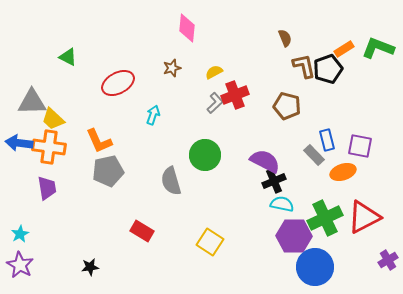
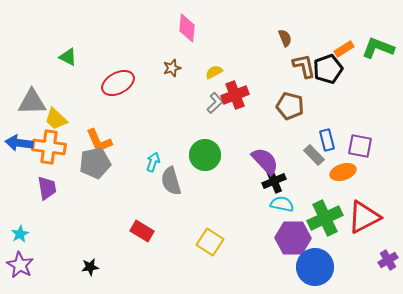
brown pentagon: moved 3 px right
cyan arrow: moved 47 px down
yellow trapezoid: moved 3 px right
purple semicircle: rotated 20 degrees clockwise
gray pentagon: moved 13 px left, 8 px up
purple hexagon: moved 1 px left, 2 px down
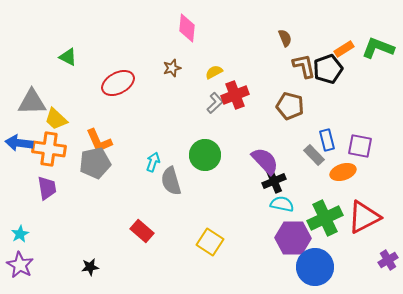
orange cross: moved 2 px down
red rectangle: rotated 10 degrees clockwise
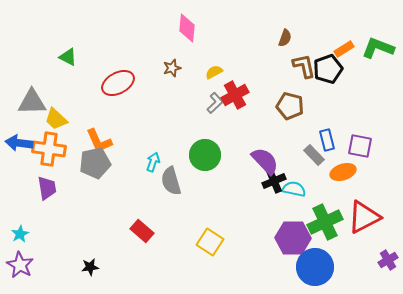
brown semicircle: rotated 42 degrees clockwise
red cross: rotated 8 degrees counterclockwise
cyan semicircle: moved 12 px right, 15 px up
green cross: moved 4 px down
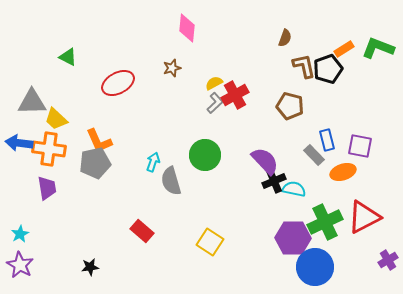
yellow semicircle: moved 11 px down
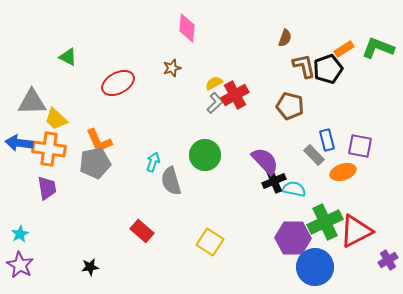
red triangle: moved 8 px left, 14 px down
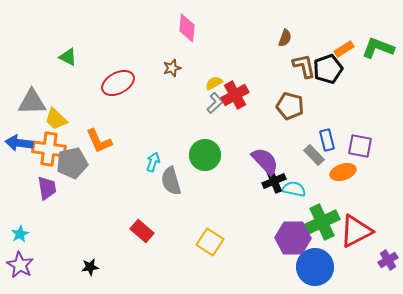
gray pentagon: moved 23 px left
green cross: moved 3 px left
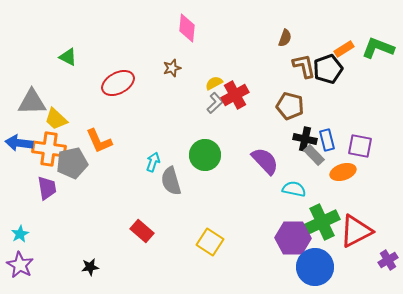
black cross: moved 31 px right, 42 px up; rotated 35 degrees clockwise
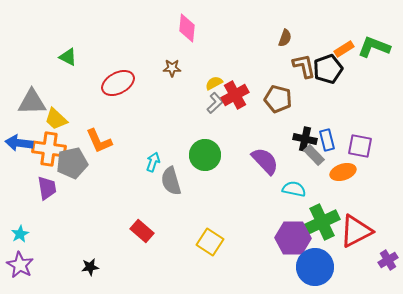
green L-shape: moved 4 px left, 1 px up
brown star: rotated 18 degrees clockwise
brown pentagon: moved 12 px left, 7 px up
